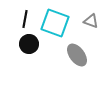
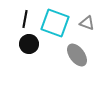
gray triangle: moved 4 px left, 2 px down
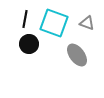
cyan square: moved 1 px left
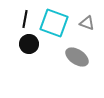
gray ellipse: moved 2 px down; rotated 20 degrees counterclockwise
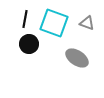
gray ellipse: moved 1 px down
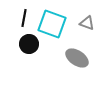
black line: moved 1 px left, 1 px up
cyan square: moved 2 px left, 1 px down
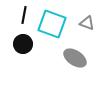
black line: moved 3 px up
black circle: moved 6 px left
gray ellipse: moved 2 px left
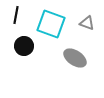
black line: moved 8 px left
cyan square: moved 1 px left
black circle: moved 1 px right, 2 px down
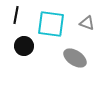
cyan square: rotated 12 degrees counterclockwise
